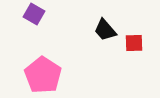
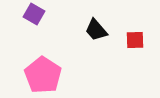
black trapezoid: moved 9 px left
red square: moved 1 px right, 3 px up
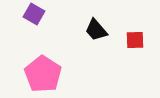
pink pentagon: moved 1 px up
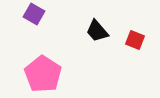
black trapezoid: moved 1 px right, 1 px down
red square: rotated 24 degrees clockwise
